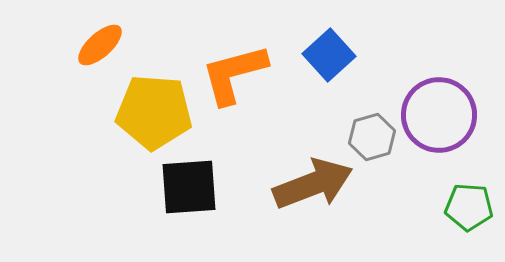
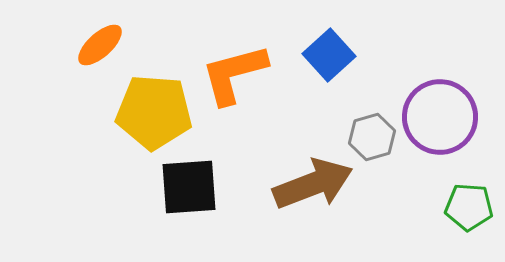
purple circle: moved 1 px right, 2 px down
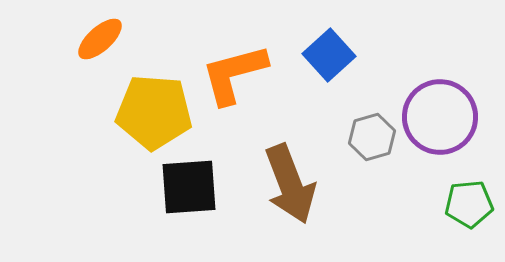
orange ellipse: moved 6 px up
brown arrow: moved 23 px left; rotated 90 degrees clockwise
green pentagon: moved 3 px up; rotated 9 degrees counterclockwise
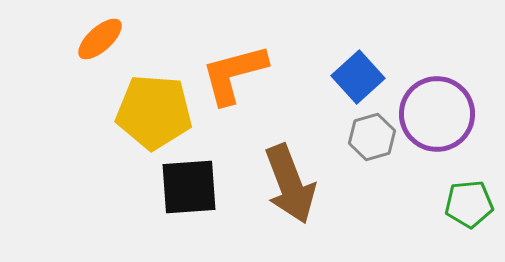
blue square: moved 29 px right, 22 px down
purple circle: moved 3 px left, 3 px up
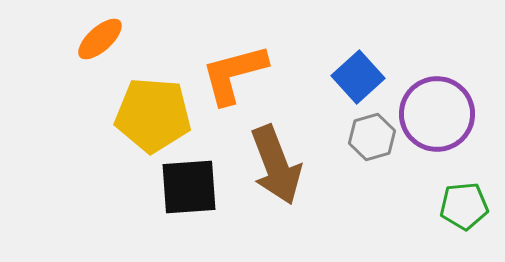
yellow pentagon: moved 1 px left, 3 px down
brown arrow: moved 14 px left, 19 px up
green pentagon: moved 5 px left, 2 px down
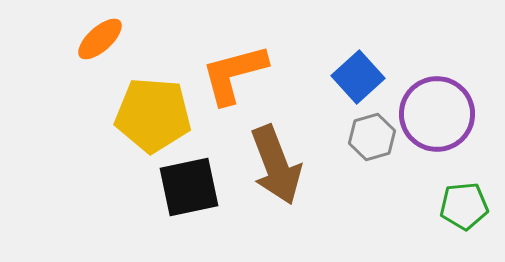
black square: rotated 8 degrees counterclockwise
